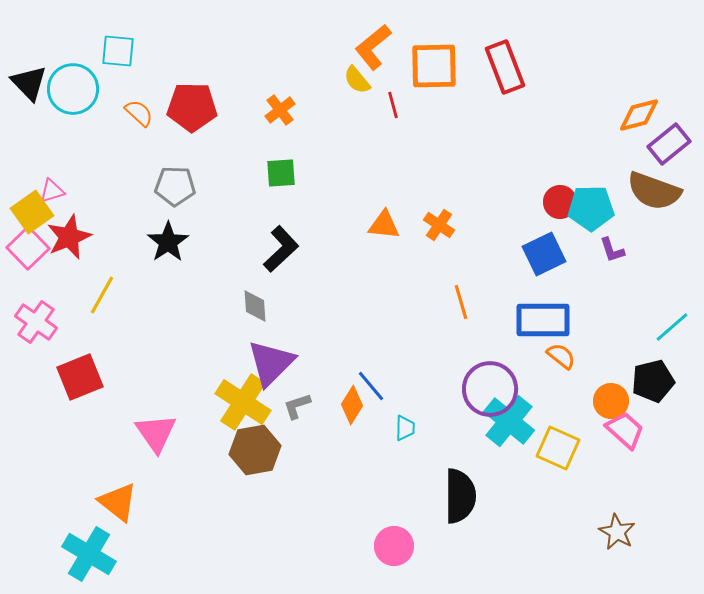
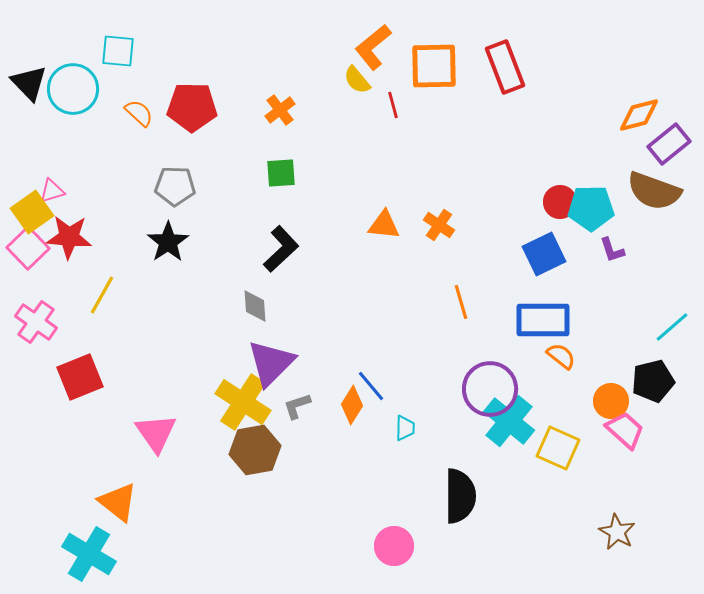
red star at (69, 237): rotated 27 degrees clockwise
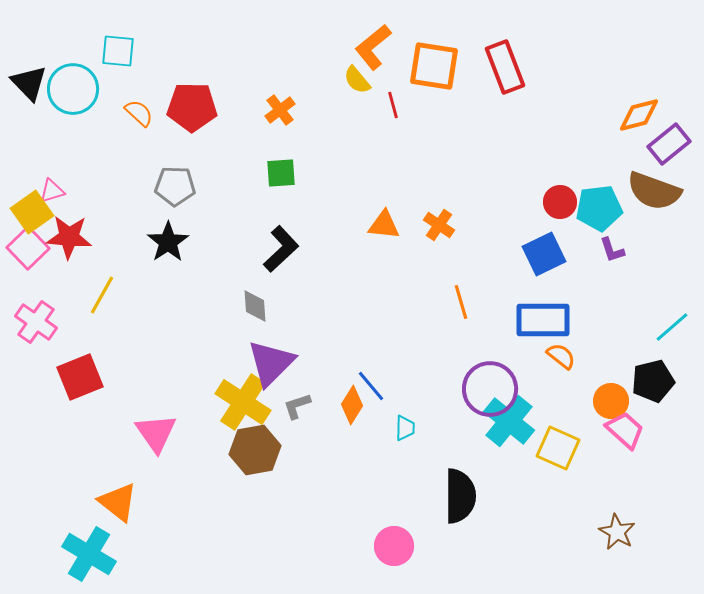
orange square at (434, 66): rotated 10 degrees clockwise
cyan pentagon at (591, 208): moved 8 px right; rotated 6 degrees counterclockwise
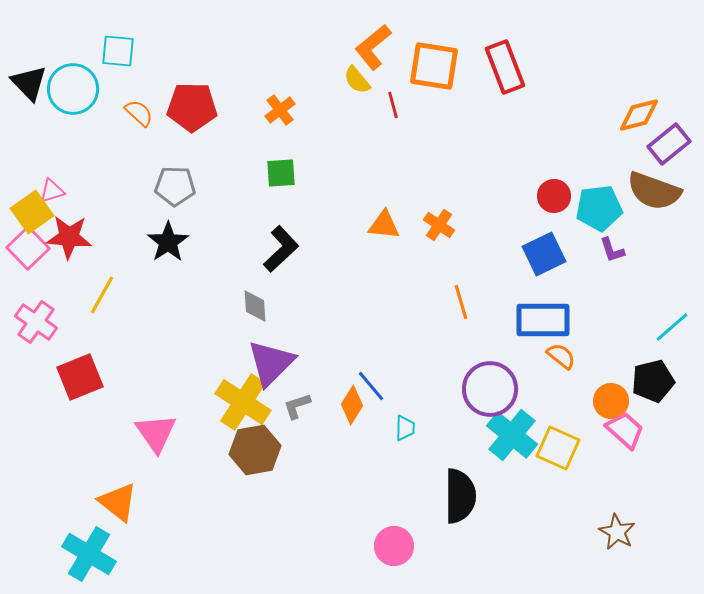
red circle at (560, 202): moved 6 px left, 6 px up
cyan cross at (509, 421): moved 3 px right, 14 px down
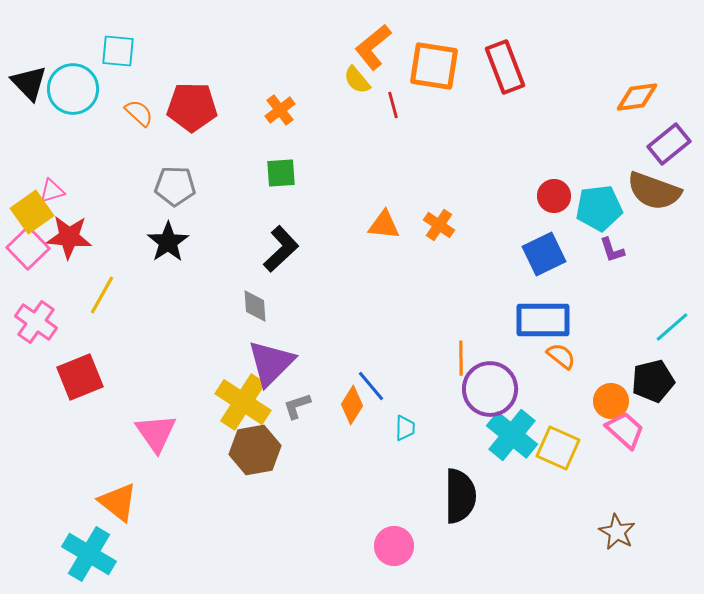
orange diamond at (639, 115): moved 2 px left, 18 px up; rotated 6 degrees clockwise
orange line at (461, 302): moved 56 px down; rotated 16 degrees clockwise
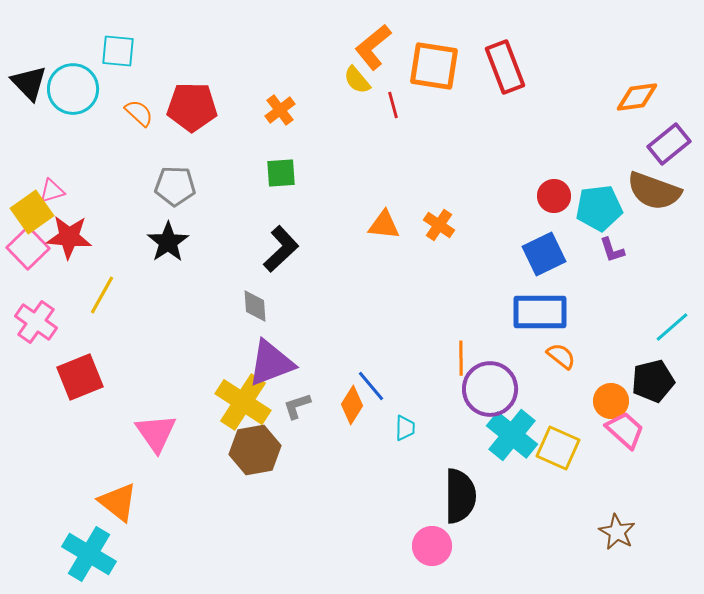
blue rectangle at (543, 320): moved 3 px left, 8 px up
purple triangle at (271, 363): rotated 24 degrees clockwise
pink circle at (394, 546): moved 38 px right
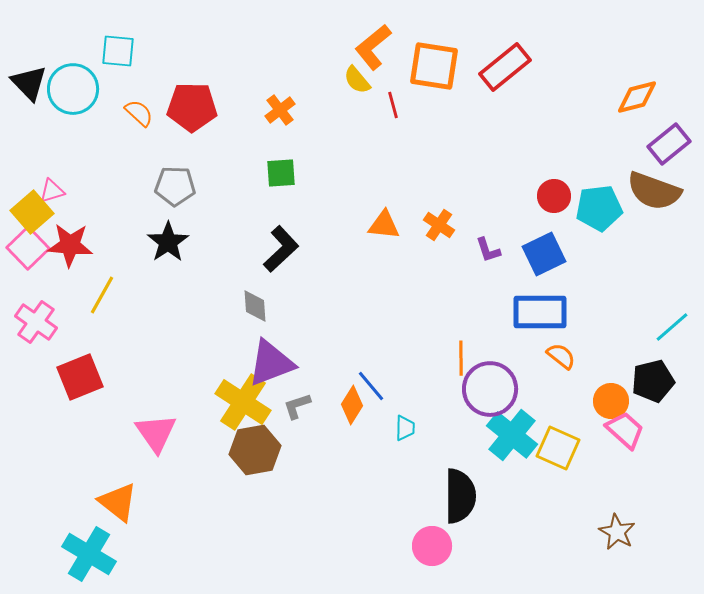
red rectangle at (505, 67): rotated 72 degrees clockwise
orange diamond at (637, 97): rotated 6 degrees counterclockwise
yellow square at (32, 212): rotated 6 degrees counterclockwise
red star at (69, 237): moved 1 px right, 8 px down
purple L-shape at (612, 250): moved 124 px left
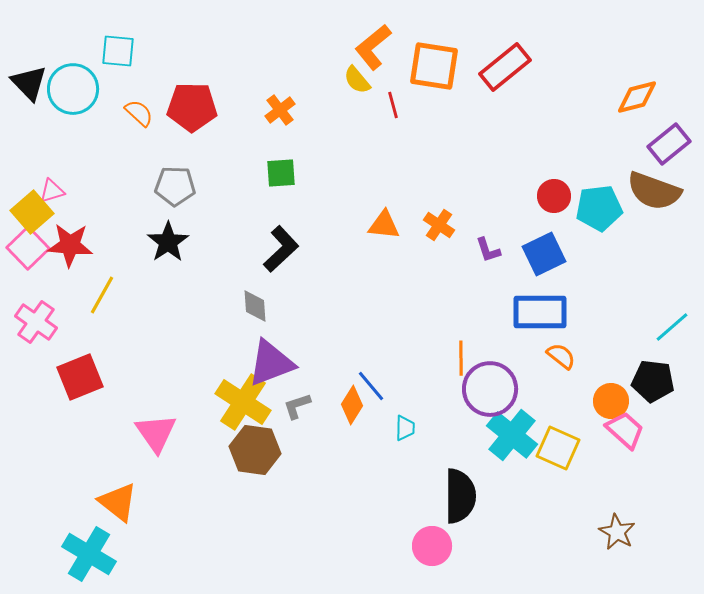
black pentagon at (653, 381): rotated 21 degrees clockwise
brown hexagon at (255, 450): rotated 18 degrees clockwise
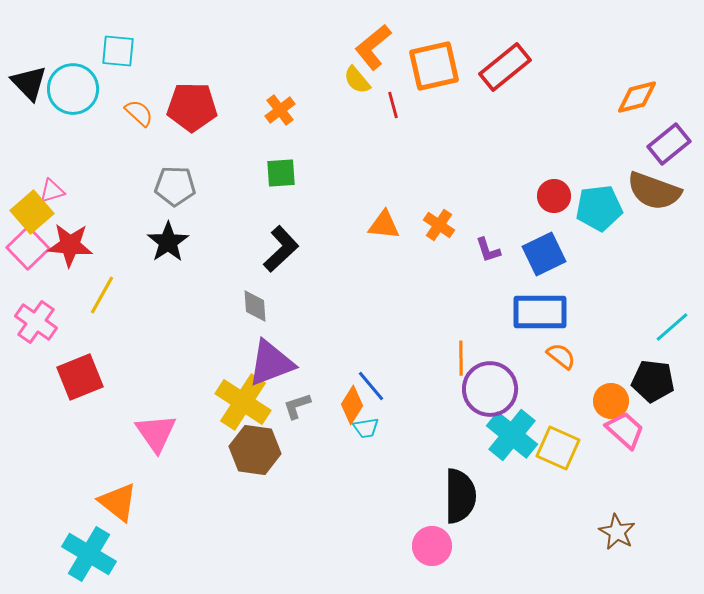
orange square at (434, 66): rotated 22 degrees counterclockwise
cyan trapezoid at (405, 428): moved 39 px left; rotated 80 degrees clockwise
